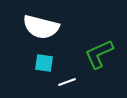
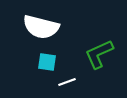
cyan square: moved 3 px right, 1 px up
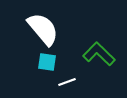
white semicircle: moved 2 px right, 2 px down; rotated 144 degrees counterclockwise
green L-shape: rotated 68 degrees clockwise
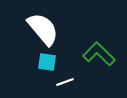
white line: moved 2 px left
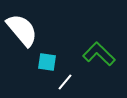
white semicircle: moved 21 px left, 1 px down
white line: rotated 30 degrees counterclockwise
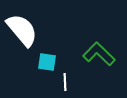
white line: rotated 42 degrees counterclockwise
